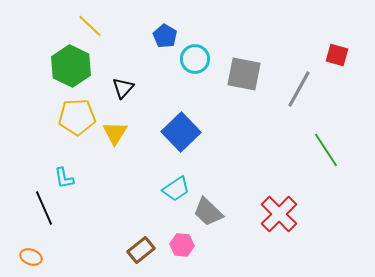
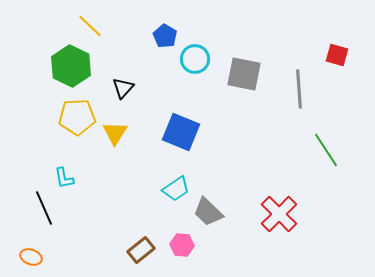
gray line: rotated 33 degrees counterclockwise
blue square: rotated 24 degrees counterclockwise
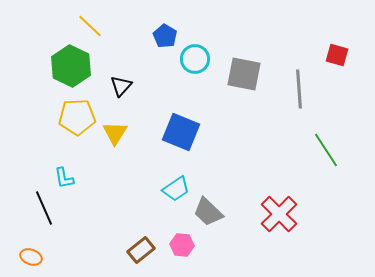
black triangle: moved 2 px left, 2 px up
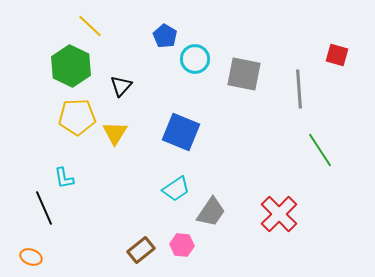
green line: moved 6 px left
gray trapezoid: moved 3 px right; rotated 100 degrees counterclockwise
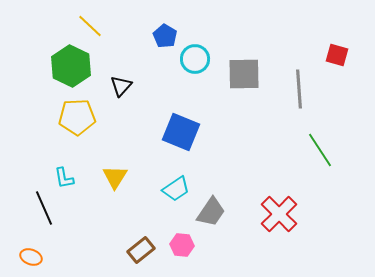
gray square: rotated 12 degrees counterclockwise
yellow triangle: moved 44 px down
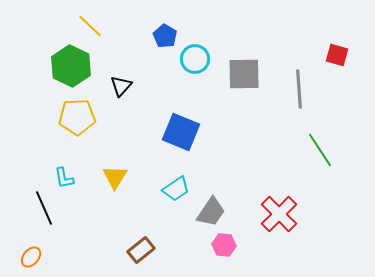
pink hexagon: moved 42 px right
orange ellipse: rotated 70 degrees counterclockwise
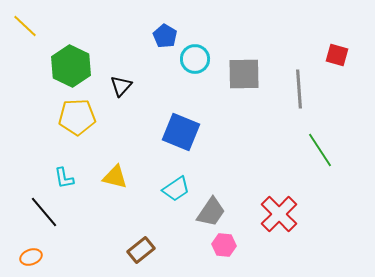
yellow line: moved 65 px left
yellow triangle: rotated 48 degrees counterclockwise
black line: moved 4 px down; rotated 16 degrees counterclockwise
orange ellipse: rotated 30 degrees clockwise
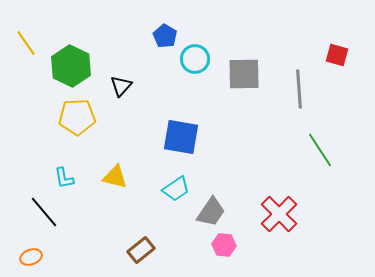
yellow line: moved 1 px right, 17 px down; rotated 12 degrees clockwise
blue square: moved 5 px down; rotated 12 degrees counterclockwise
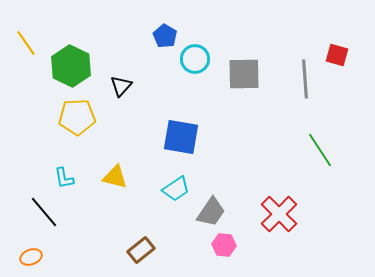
gray line: moved 6 px right, 10 px up
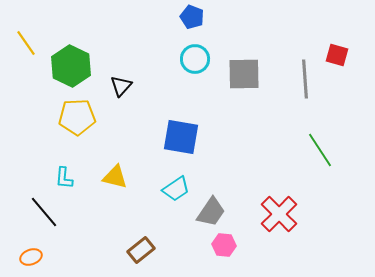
blue pentagon: moved 27 px right, 19 px up; rotated 10 degrees counterclockwise
cyan L-shape: rotated 15 degrees clockwise
